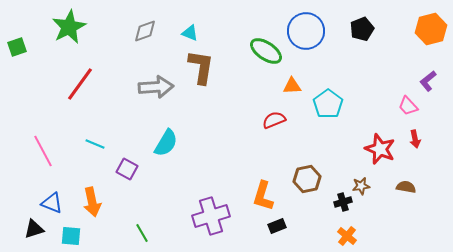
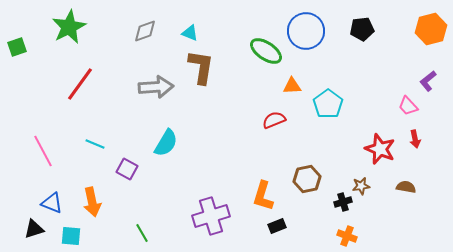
black pentagon: rotated 15 degrees clockwise
orange cross: rotated 18 degrees counterclockwise
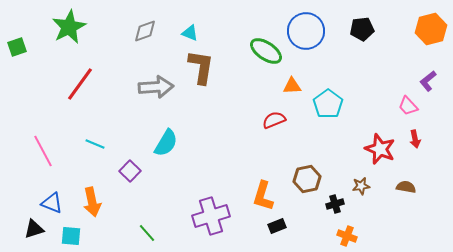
purple square: moved 3 px right, 2 px down; rotated 15 degrees clockwise
black cross: moved 8 px left, 2 px down
green line: moved 5 px right; rotated 12 degrees counterclockwise
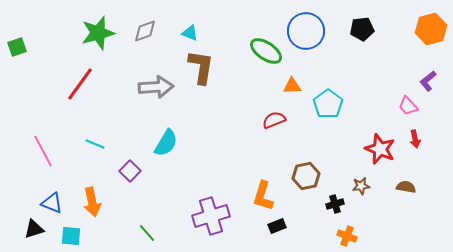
green star: moved 29 px right, 6 px down; rotated 12 degrees clockwise
brown hexagon: moved 1 px left, 3 px up
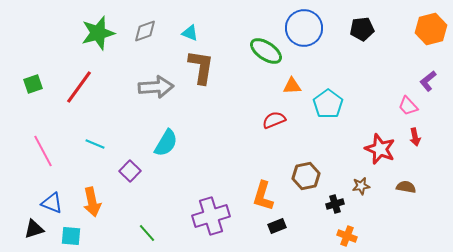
blue circle: moved 2 px left, 3 px up
green square: moved 16 px right, 37 px down
red line: moved 1 px left, 3 px down
red arrow: moved 2 px up
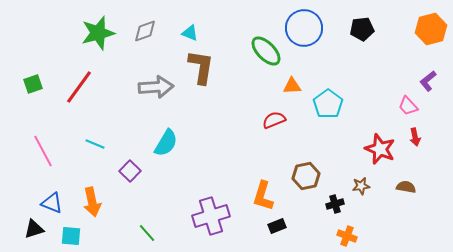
green ellipse: rotated 12 degrees clockwise
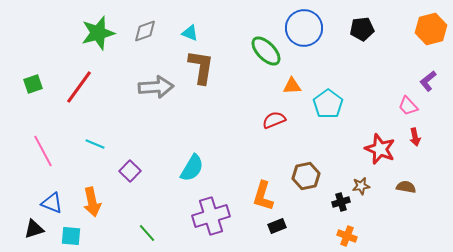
cyan semicircle: moved 26 px right, 25 px down
black cross: moved 6 px right, 2 px up
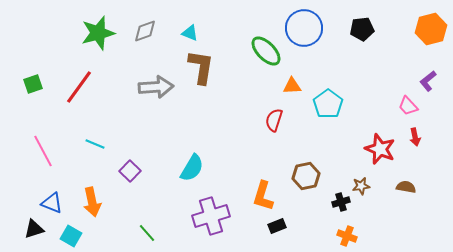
red semicircle: rotated 50 degrees counterclockwise
cyan square: rotated 25 degrees clockwise
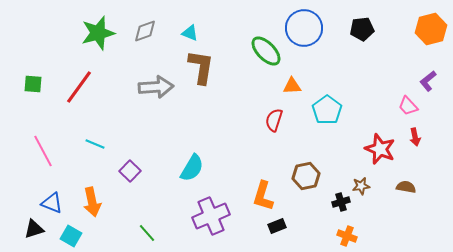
green square: rotated 24 degrees clockwise
cyan pentagon: moved 1 px left, 6 px down
purple cross: rotated 6 degrees counterclockwise
